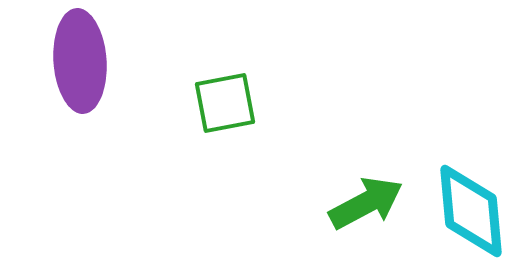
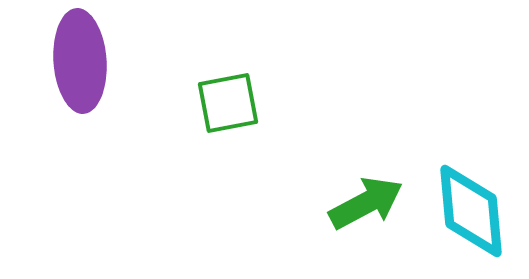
green square: moved 3 px right
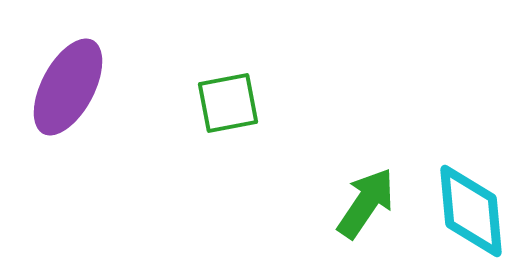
purple ellipse: moved 12 px left, 26 px down; rotated 32 degrees clockwise
green arrow: rotated 28 degrees counterclockwise
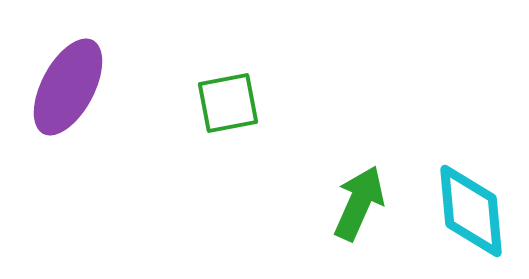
green arrow: moved 7 px left; rotated 10 degrees counterclockwise
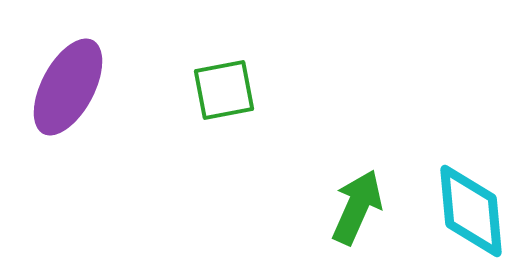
green square: moved 4 px left, 13 px up
green arrow: moved 2 px left, 4 px down
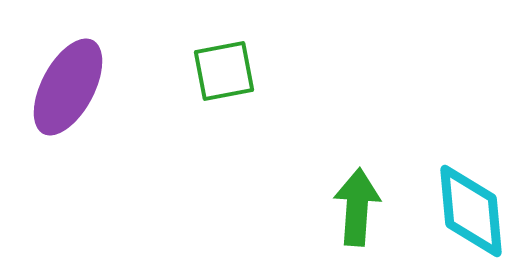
green square: moved 19 px up
green arrow: rotated 20 degrees counterclockwise
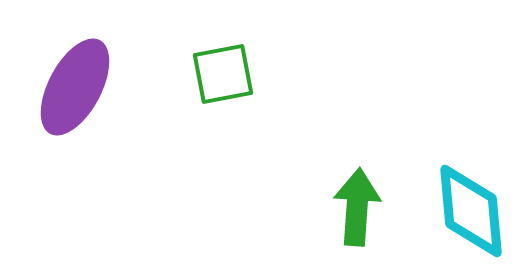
green square: moved 1 px left, 3 px down
purple ellipse: moved 7 px right
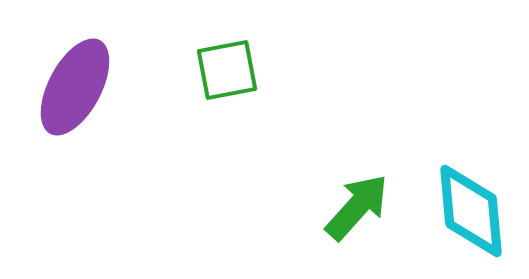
green square: moved 4 px right, 4 px up
green arrow: rotated 38 degrees clockwise
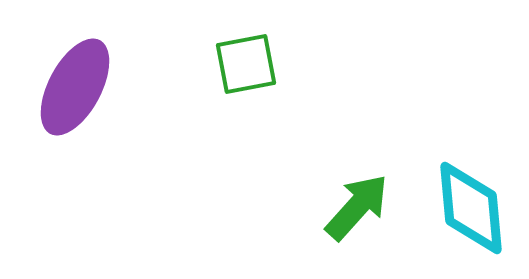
green square: moved 19 px right, 6 px up
cyan diamond: moved 3 px up
